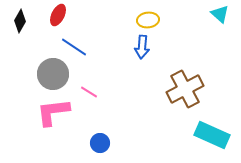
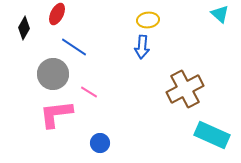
red ellipse: moved 1 px left, 1 px up
black diamond: moved 4 px right, 7 px down
pink L-shape: moved 3 px right, 2 px down
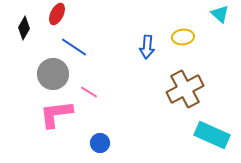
yellow ellipse: moved 35 px right, 17 px down
blue arrow: moved 5 px right
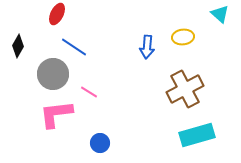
black diamond: moved 6 px left, 18 px down
cyan rectangle: moved 15 px left; rotated 40 degrees counterclockwise
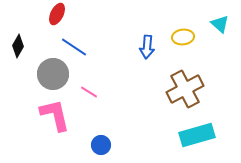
cyan triangle: moved 10 px down
pink L-shape: moved 1 px left, 1 px down; rotated 84 degrees clockwise
blue circle: moved 1 px right, 2 px down
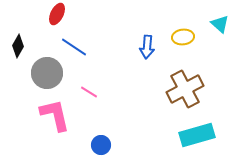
gray circle: moved 6 px left, 1 px up
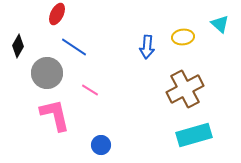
pink line: moved 1 px right, 2 px up
cyan rectangle: moved 3 px left
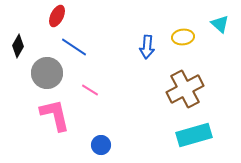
red ellipse: moved 2 px down
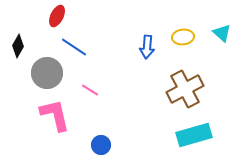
cyan triangle: moved 2 px right, 9 px down
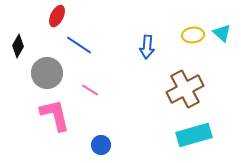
yellow ellipse: moved 10 px right, 2 px up
blue line: moved 5 px right, 2 px up
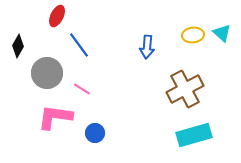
blue line: rotated 20 degrees clockwise
pink line: moved 8 px left, 1 px up
pink L-shape: moved 2 px down; rotated 69 degrees counterclockwise
blue circle: moved 6 px left, 12 px up
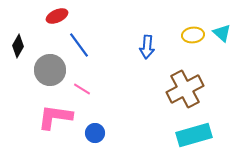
red ellipse: rotated 40 degrees clockwise
gray circle: moved 3 px right, 3 px up
